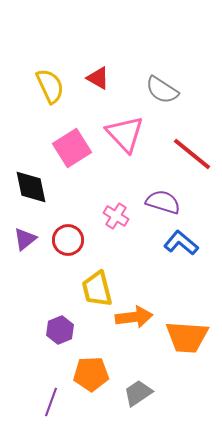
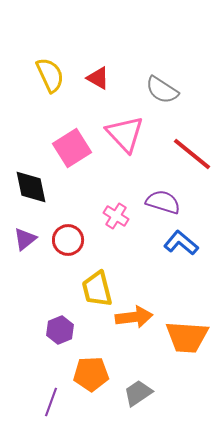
yellow semicircle: moved 11 px up
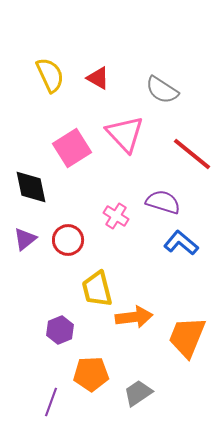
orange trapezoid: rotated 108 degrees clockwise
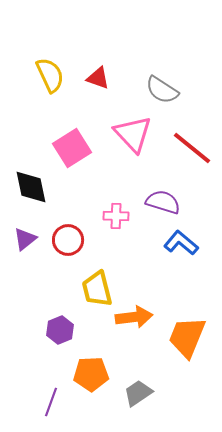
red triangle: rotated 10 degrees counterclockwise
pink triangle: moved 8 px right
red line: moved 6 px up
pink cross: rotated 30 degrees counterclockwise
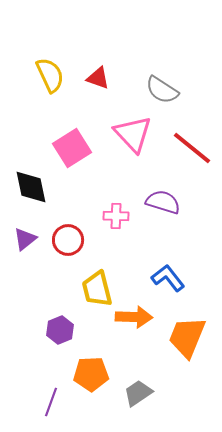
blue L-shape: moved 13 px left, 35 px down; rotated 12 degrees clockwise
orange arrow: rotated 9 degrees clockwise
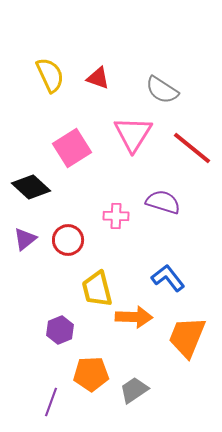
pink triangle: rotated 15 degrees clockwise
black diamond: rotated 36 degrees counterclockwise
gray trapezoid: moved 4 px left, 3 px up
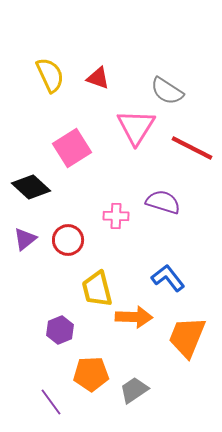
gray semicircle: moved 5 px right, 1 px down
pink triangle: moved 3 px right, 7 px up
red line: rotated 12 degrees counterclockwise
purple line: rotated 56 degrees counterclockwise
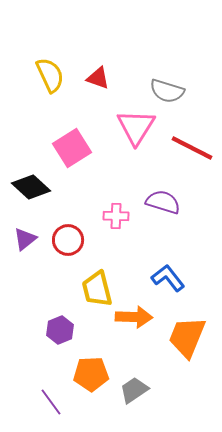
gray semicircle: rotated 16 degrees counterclockwise
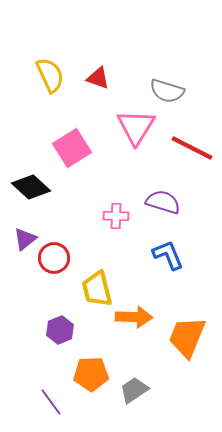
red circle: moved 14 px left, 18 px down
blue L-shape: moved 23 px up; rotated 16 degrees clockwise
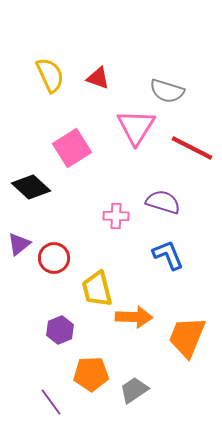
purple triangle: moved 6 px left, 5 px down
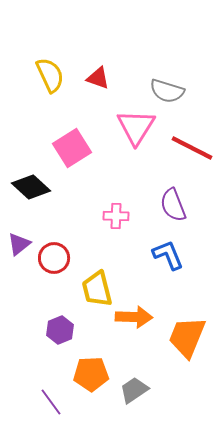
purple semicircle: moved 10 px right, 3 px down; rotated 128 degrees counterclockwise
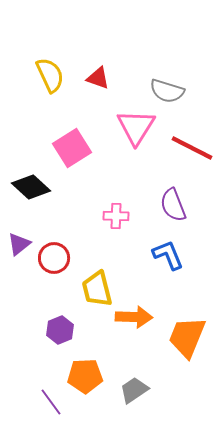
orange pentagon: moved 6 px left, 2 px down
